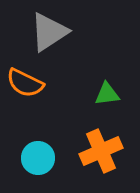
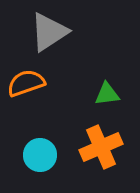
orange semicircle: moved 1 px right; rotated 135 degrees clockwise
orange cross: moved 4 px up
cyan circle: moved 2 px right, 3 px up
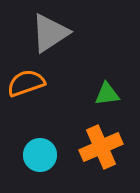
gray triangle: moved 1 px right, 1 px down
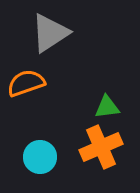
green triangle: moved 13 px down
cyan circle: moved 2 px down
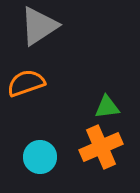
gray triangle: moved 11 px left, 7 px up
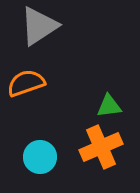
green triangle: moved 2 px right, 1 px up
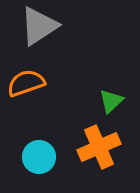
green triangle: moved 2 px right, 5 px up; rotated 36 degrees counterclockwise
orange cross: moved 2 px left
cyan circle: moved 1 px left
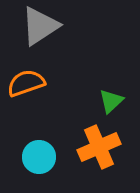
gray triangle: moved 1 px right
